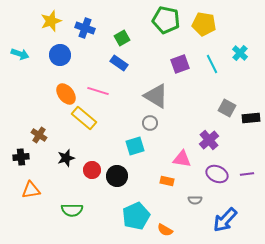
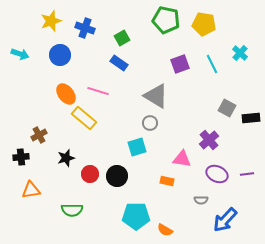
brown cross: rotated 28 degrees clockwise
cyan square: moved 2 px right, 1 px down
red circle: moved 2 px left, 4 px down
gray semicircle: moved 6 px right
cyan pentagon: rotated 24 degrees clockwise
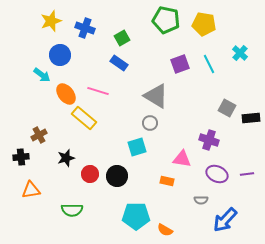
cyan arrow: moved 22 px right, 21 px down; rotated 18 degrees clockwise
cyan line: moved 3 px left
purple cross: rotated 30 degrees counterclockwise
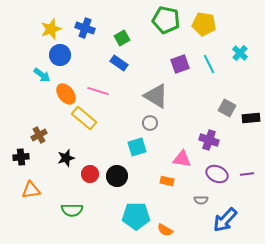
yellow star: moved 8 px down
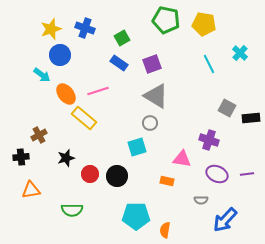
purple square: moved 28 px left
pink line: rotated 35 degrees counterclockwise
orange semicircle: rotated 70 degrees clockwise
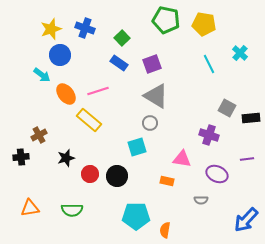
green square: rotated 14 degrees counterclockwise
yellow rectangle: moved 5 px right, 2 px down
purple cross: moved 5 px up
purple line: moved 15 px up
orange triangle: moved 1 px left, 18 px down
blue arrow: moved 21 px right
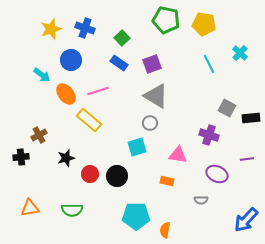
blue circle: moved 11 px right, 5 px down
pink triangle: moved 4 px left, 4 px up
